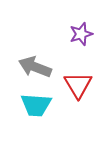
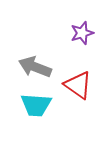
purple star: moved 1 px right, 1 px up
red triangle: rotated 24 degrees counterclockwise
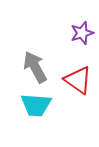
gray arrow: rotated 40 degrees clockwise
red triangle: moved 5 px up
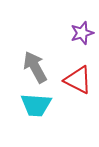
red triangle: rotated 8 degrees counterclockwise
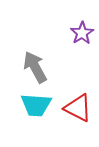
purple star: rotated 15 degrees counterclockwise
red triangle: moved 28 px down
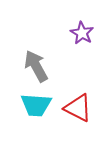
purple star: rotated 10 degrees counterclockwise
gray arrow: moved 1 px right, 1 px up
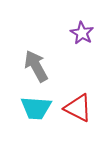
cyan trapezoid: moved 3 px down
